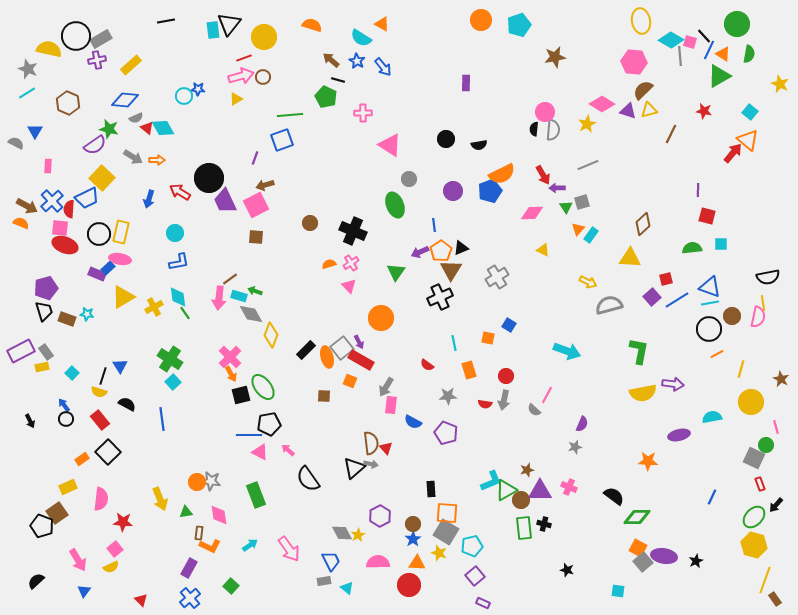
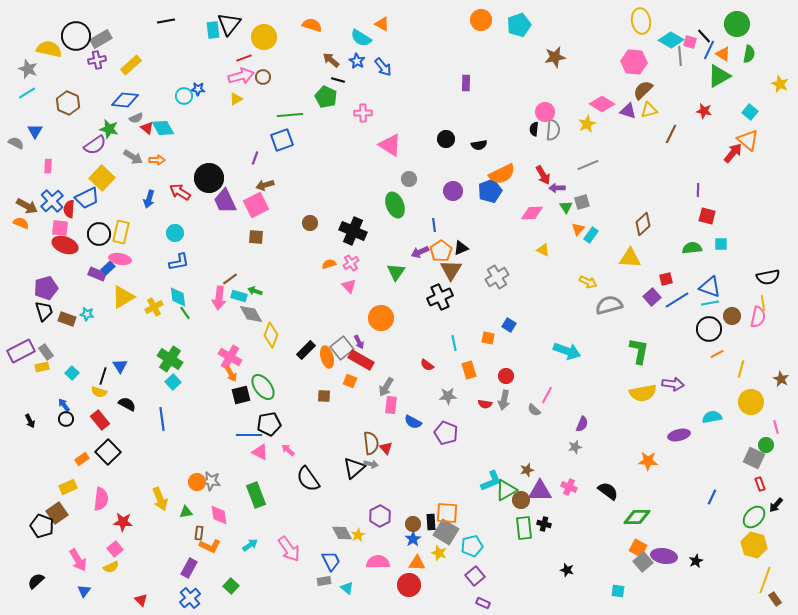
pink cross at (230, 357): rotated 15 degrees counterclockwise
black rectangle at (431, 489): moved 33 px down
black semicircle at (614, 496): moved 6 px left, 5 px up
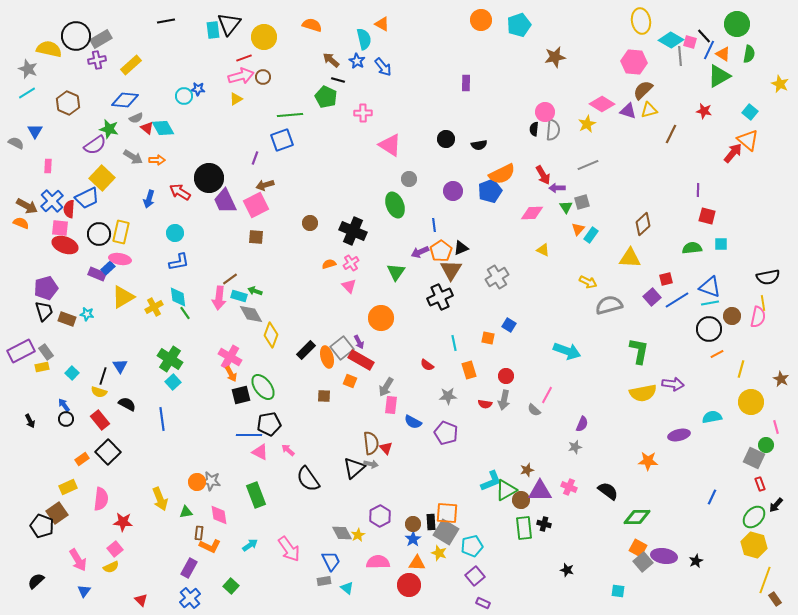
cyan semicircle at (361, 38): moved 3 px right, 1 px down; rotated 135 degrees counterclockwise
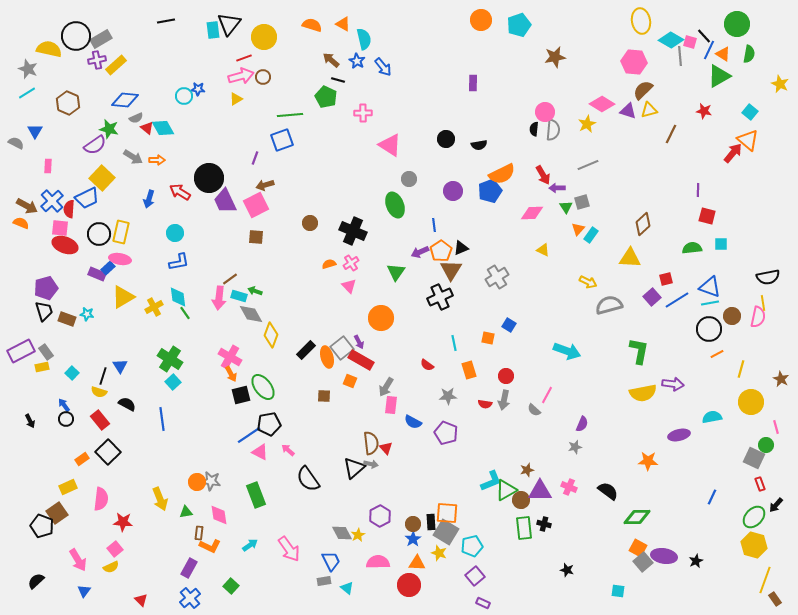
orange triangle at (382, 24): moved 39 px left
yellow rectangle at (131, 65): moved 15 px left
purple rectangle at (466, 83): moved 7 px right
blue line at (249, 435): rotated 35 degrees counterclockwise
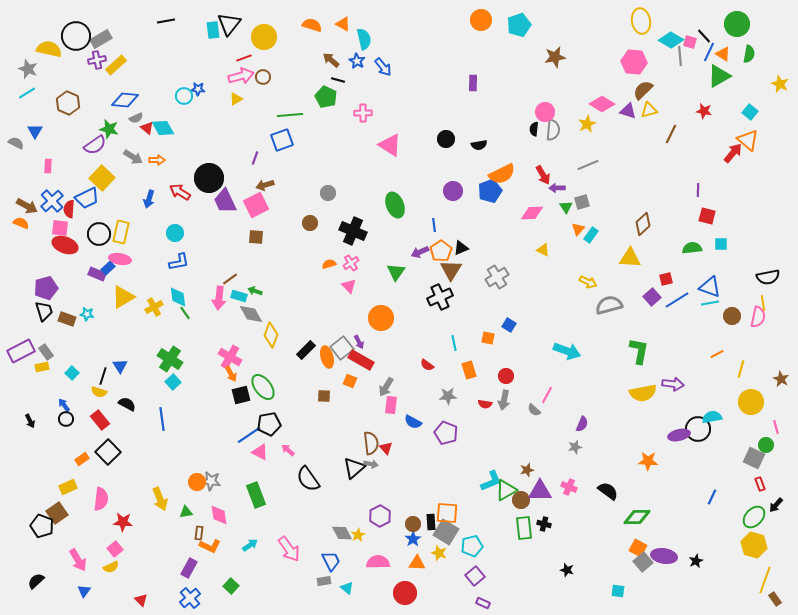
blue line at (709, 50): moved 2 px down
gray circle at (409, 179): moved 81 px left, 14 px down
black circle at (709, 329): moved 11 px left, 100 px down
red circle at (409, 585): moved 4 px left, 8 px down
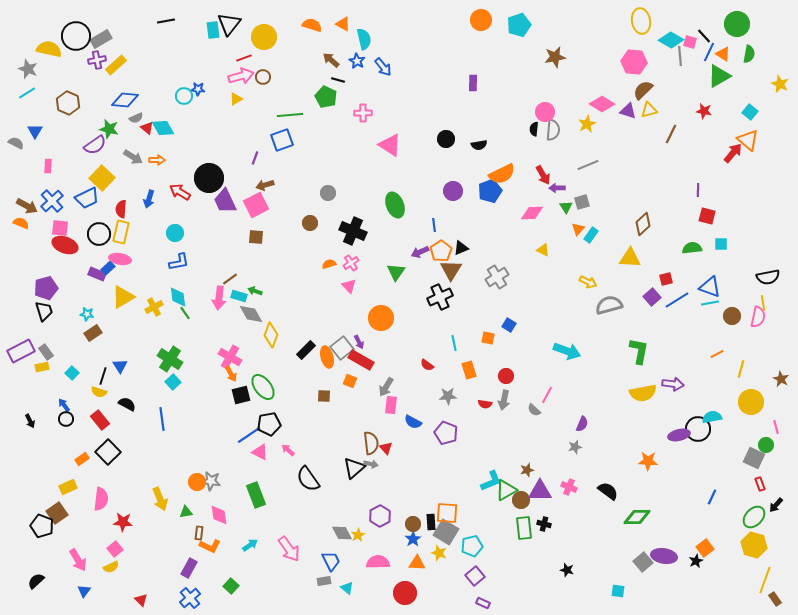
red semicircle at (69, 209): moved 52 px right
brown rectangle at (67, 319): moved 26 px right, 14 px down; rotated 54 degrees counterclockwise
orange square at (638, 548): moved 67 px right; rotated 24 degrees clockwise
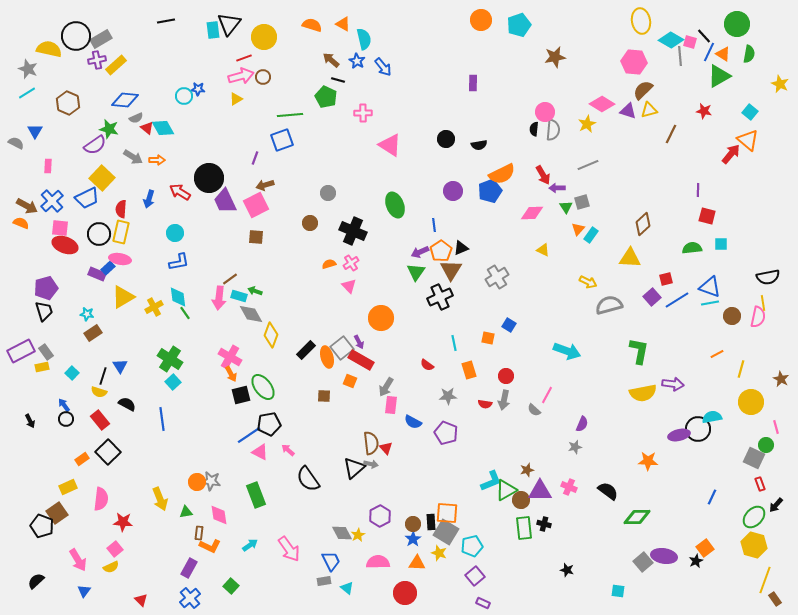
red arrow at (733, 153): moved 2 px left, 1 px down
green triangle at (396, 272): moved 20 px right
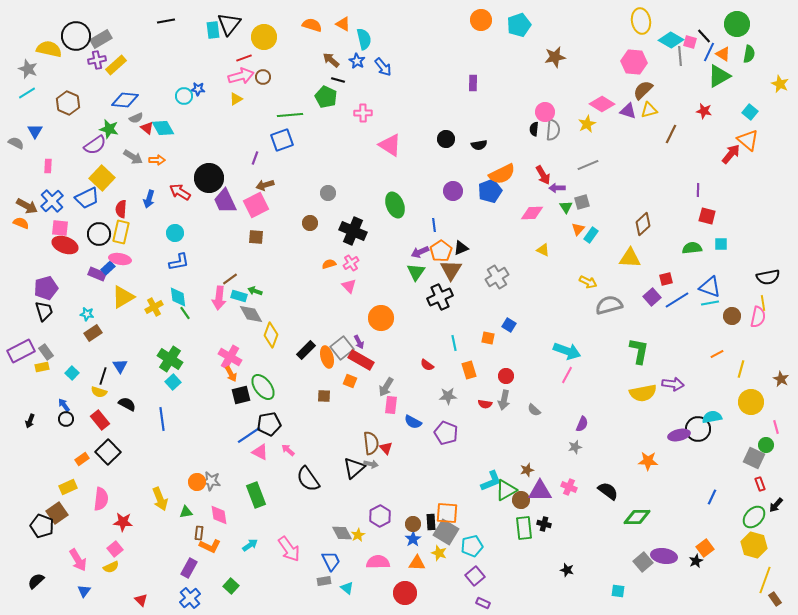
pink line at (547, 395): moved 20 px right, 20 px up
black arrow at (30, 421): rotated 48 degrees clockwise
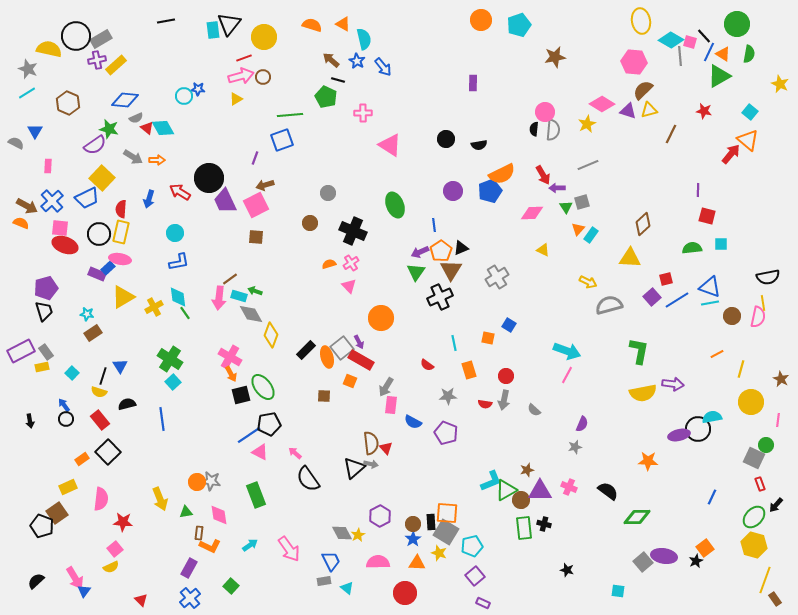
black semicircle at (127, 404): rotated 42 degrees counterclockwise
black arrow at (30, 421): rotated 32 degrees counterclockwise
pink line at (776, 427): moved 2 px right, 7 px up; rotated 24 degrees clockwise
pink arrow at (288, 450): moved 7 px right, 3 px down
pink arrow at (78, 560): moved 3 px left, 18 px down
